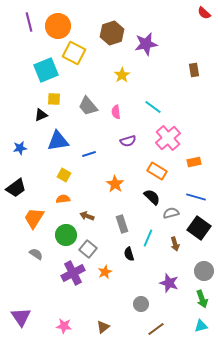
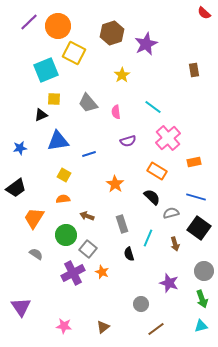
purple line at (29, 22): rotated 60 degrees clockwise
purple star at (146, 44): rotated 15 degrees counterclockwise
gray trapezoid at (88, 106): moved 3 px up
orange star at (105, 272): moved 3 px left; rotated 24 degrees counterclockwise
purple triangle at (21, 317): moved 10 px up
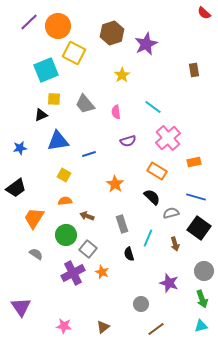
gray trapezoid at (88, 103): moved 3 px left, 1 px down
orange semicircle at (63, 199): moved 2 px right, 2 px down
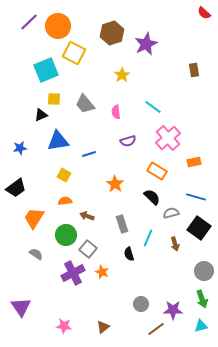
purple star at (169, 283): moved 4 px right, 27 px down; rotated 18 degrees counterclockwise
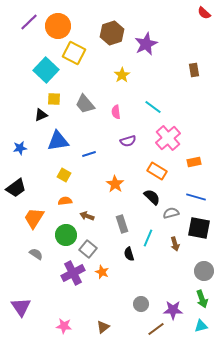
cyan square at (46, 70): rotated 25 degrees counterclockwise
black square at (199, 228): rotated 25 degrees counterclockwise
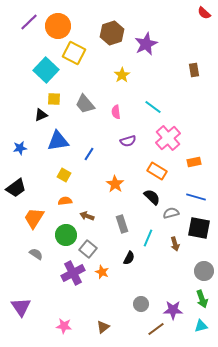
blue line at (89, 154): rotated 40 degrees counterclockwise
black semicircle at (129, 254): moved 4 px down; rotated 136 degrees counterclockwise
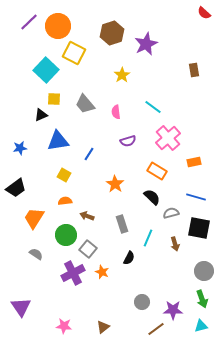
gray circle at (141, 304): moved 1 px right, 2 px up
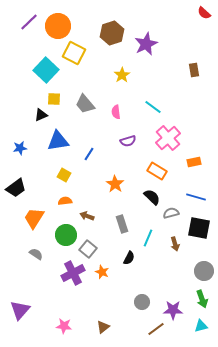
purple triangle at (21, 307): moved 1 px left, 3 px down; rotated 15 degrees clockwise
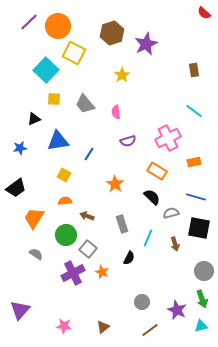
cyan line at (153, 107): moved 41 px right, 4 px down
black triangle at (41, 115): moved 7 px left, 4 px down
pink cross at (168, 138): rotated 15 degrees clockwise
purple star at (173, 310): moved 4 px right; rotated 24 degrees clockwise
brown line at (156, 329): moved 6 px left, 1 px down
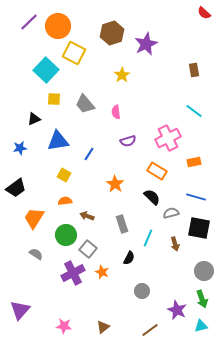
gray circle at (142, 302): moved 11 px up
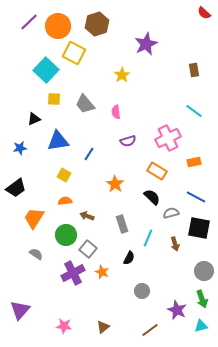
brown hexagon at (112, 33): moved 15 px left, 9 px up
blue line at (196, 197): rotated 12 degrees clockwise
